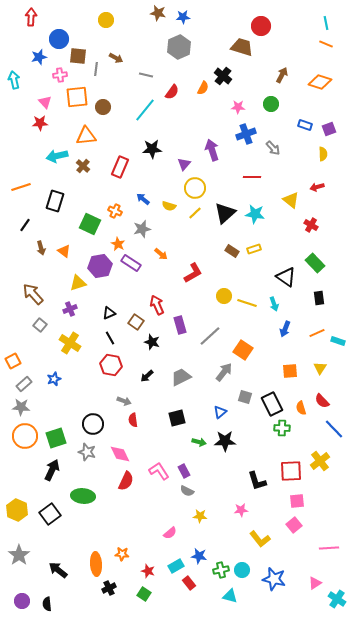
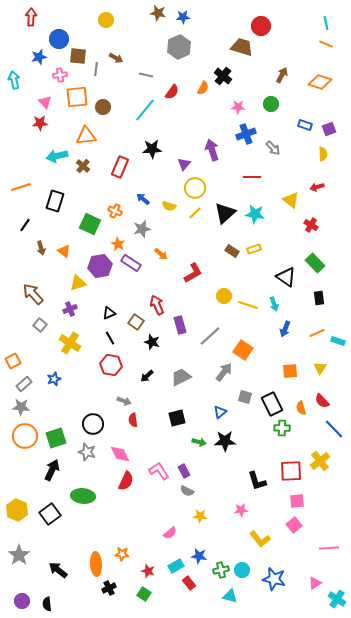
yellow line at (247, 303): moved 1 px right, 2 px down
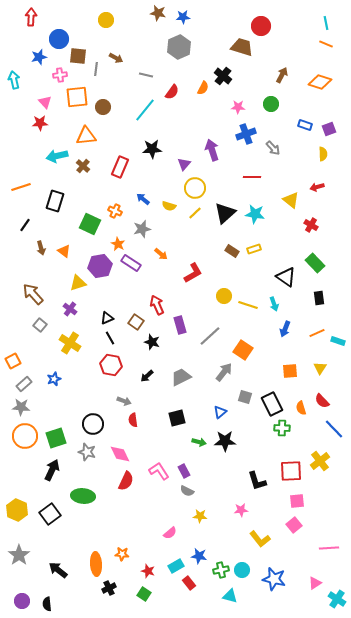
purple cross at (70, 309): rotated 32 degrees counterclockwise
black triangle at (109, 313): moved 2 px left, 5 px down
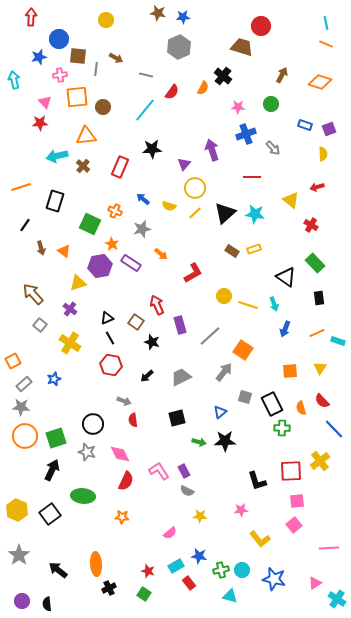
orange star at (118, 244): moved 6 px left
orange star at (122, 554): moved 37 px up
